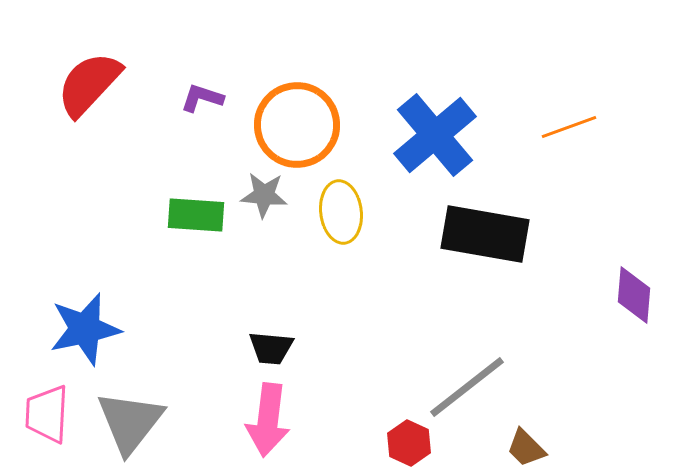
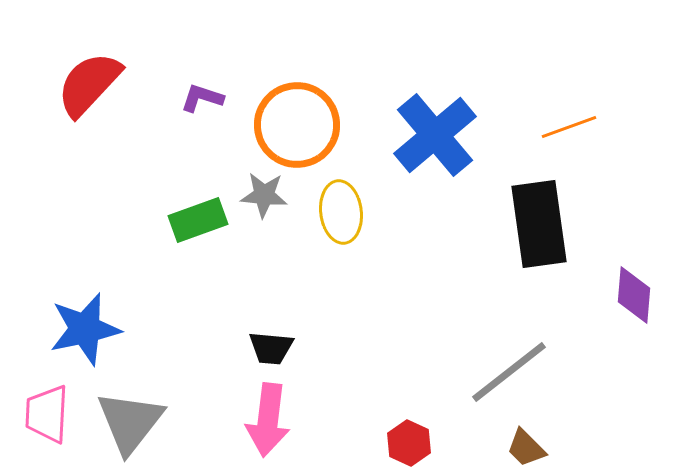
green rectangle: moved 2 px right, 5 px down; rotated 24 degrees counterclockwise
black rectangle: moved 54 px right, 10 px up; rotated 72 degrees clockwise
gray line: moved 42 px right, 15 px up
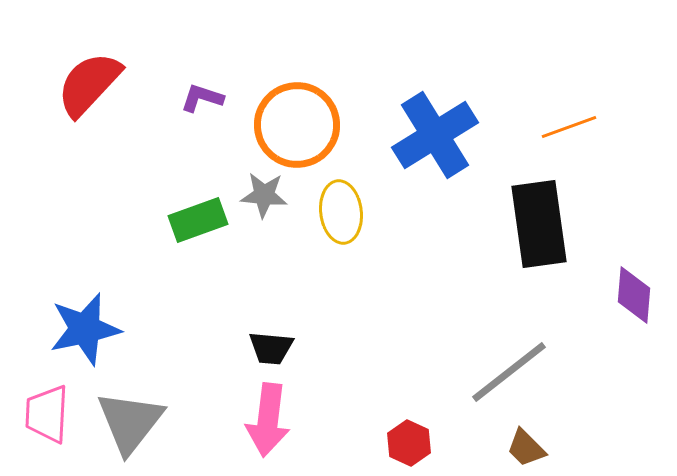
blue cross: rotated 8 degrees clockwise
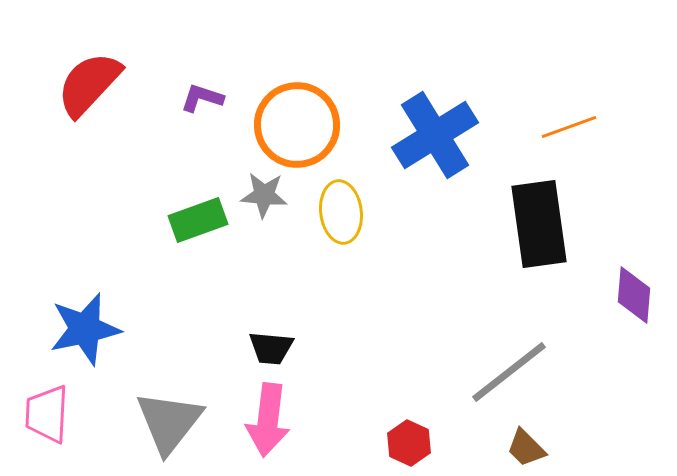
gray triangle: moved 39 px right
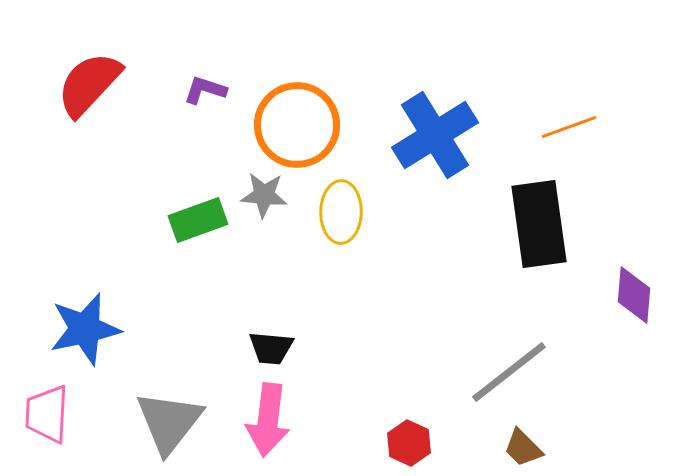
purple L-shape: moved 3 px right, 8 px up
yellow ellipse: rotated 8 degrees clockwise
brown trapezoid: moved 3 px left
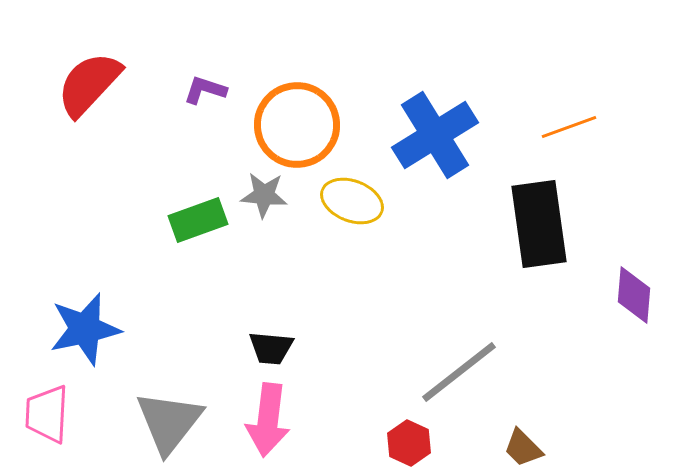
yellow ellipse: moved 11 px right, 11 px up; rotated 70 degrees counterclockwise
gray line: moved 50 px left
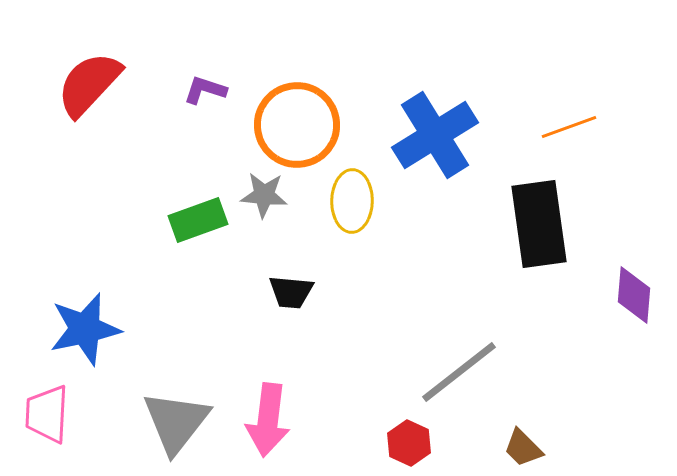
yellow ellipse: rotated 70 degrees clockwise
black trapezoid: moved 20 px right, 56 px up
gray triangle: moved 7 px right
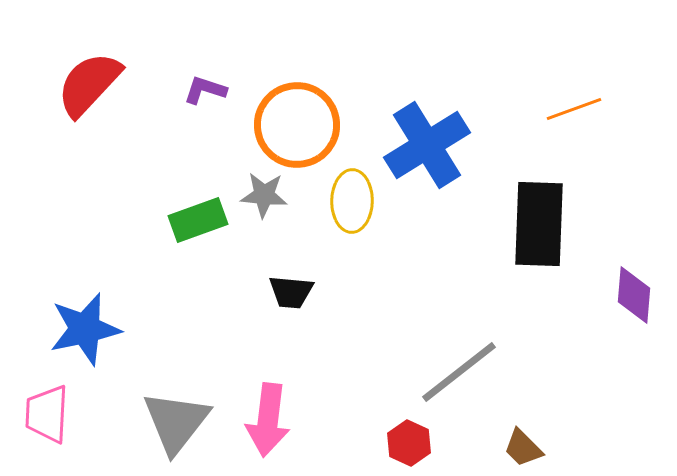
orange line: moved 5 px right, 18 px up
blue cross: moved 8 px left, 10 px down
black rectangle: rotated 10 degrees clockwise
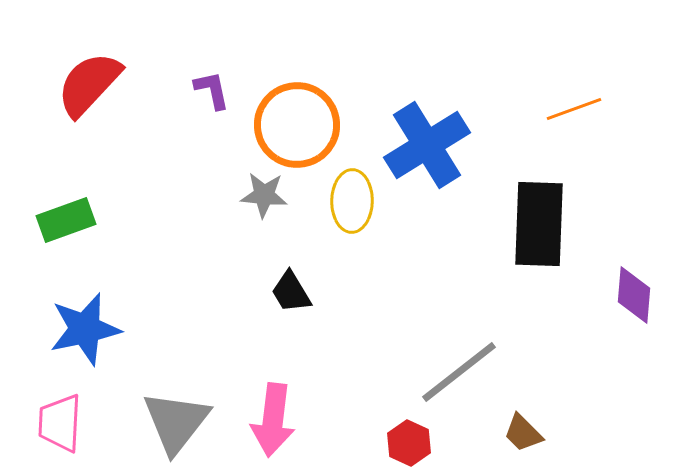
purple L-shape: moved 7 px right; rotated 60 degrees clockwise
green rectangle: moved 132 px left
black trapezoid: rotated 54 degrees clockwise
pink trapezoid: moved 13 px right, 9 px down
pink arrow: moved 5 px right
brown trapezoid: moved 15 px up
